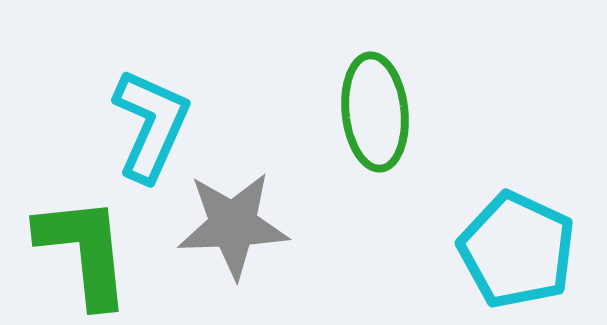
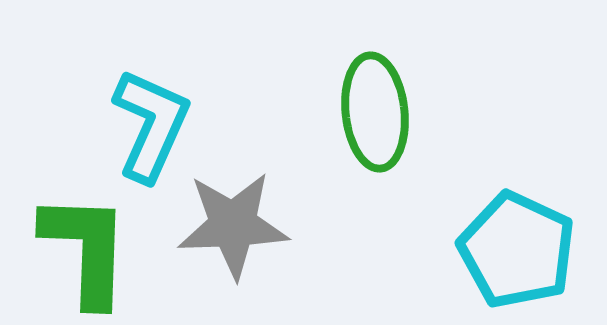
green L-shape: moved 2 px right, 2 px up; rotated 8 degrees clockwise
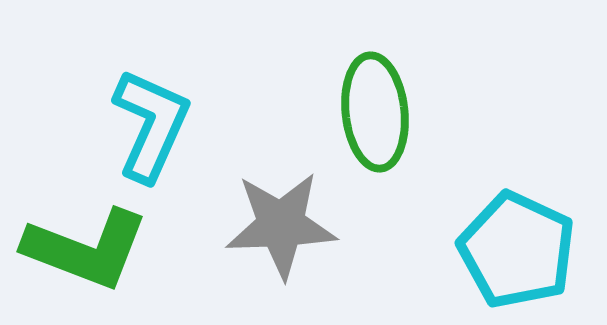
gray star: moved 48 px right
green L-shape: rotated 109 degrees clockwise
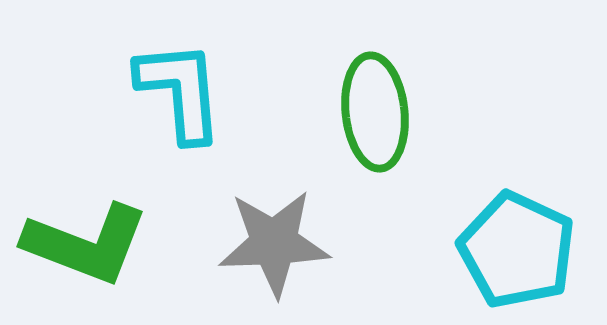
cyan L-shape: moved 29 px right, 34 px up; rotated 29 degrees counterclockwise
gray star: moved 7 px left, 18 px down
green L-shape: moved 5 px up
